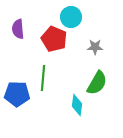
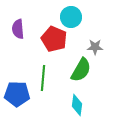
green semicircle: moved 16 px left, 13 px up
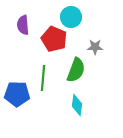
purple semicircle: moved 5 px right, 4 px up
green semicircle: moved 5 px left; rotated 10 degrees counterclockwise
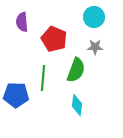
cyan circle: moved 23 px right
purple semicircle: moved 1 px left, 3 px up
blue pentagon: moved 1 px left, 1 px down
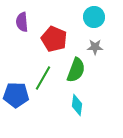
green line: rotated 25 degrees clockwise
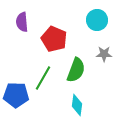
cyan circle: moved 3 px right, 3 px down
gray star: moved 9 px right, 7 px down
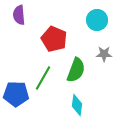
purple semicircle: moved 3 px left, 7 px up
blue pentagon: moved 1 px up
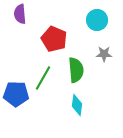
purple semicircle: moved 1 px right, 1 px up
green semicircle: rotated 25 degrees counterclockwise
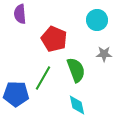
green semicircle: rotated 15 degrees counterclockwise
cyan diamond: rotated 20 degrees counterclockwise
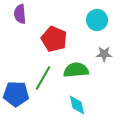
green semicircle: rotated 75 degrees counterclockwise
